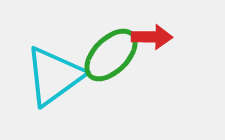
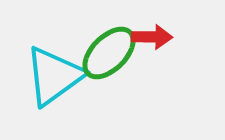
green ellipse: moved 2 px left, 2 px up
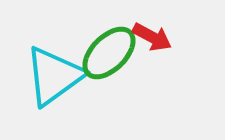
red arrow: rotated 27 degrees clockwise
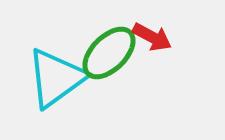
cyan triangle: moved 2 px right, 2 px down
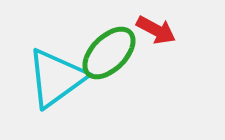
red arrow: moved 4 px right, 7 px up
